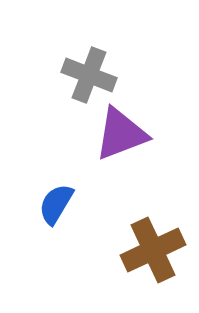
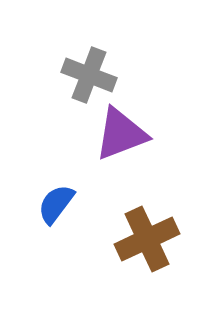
blue semicircle: rotated 6 degrees clockwise
brown cross: moved 6 px left, 11 px up
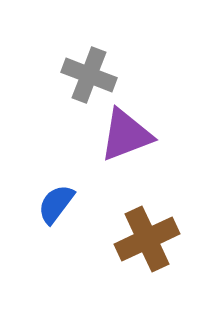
purple triangle: moved 5 px right, 1 px down
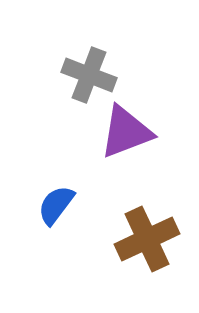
purple triangle: moved 3 px up
blue semicircle: moved 1 px down
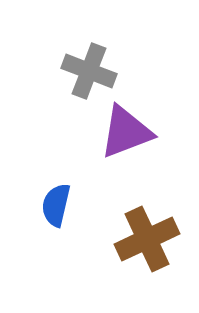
gray cross: moved 4 px up
blue semicircle: rotated 24 degrees counterclockwise
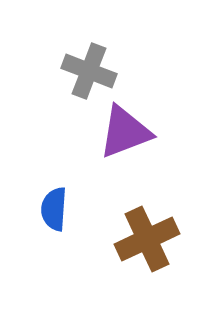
purple triangle: moved 1 px left
blue semicircle: moved 2 px left, 4 px down; rotated 9 degrees counterclockwise
